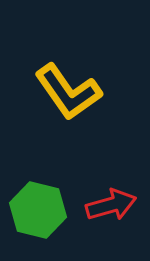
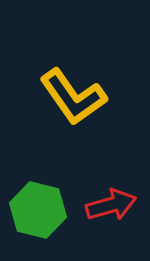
yellow L-shape: moved 5 px right, 5 px down
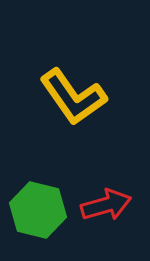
red arrow: moved 5 px left
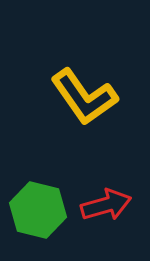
yellow L-shape: moved 11 px right
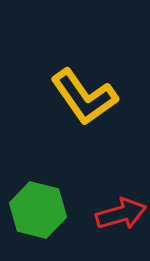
red arrow: moved 15 px right, 9 px down
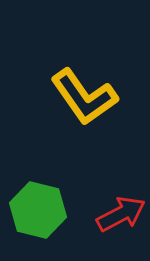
red arrow: rotated 12 degrees counterclockwise
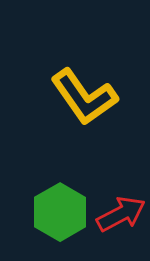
green hexagon: moved 22 px right, 2 px down; rotated 16 degrees clockwise
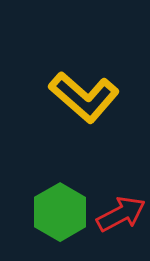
yellow L-shape: rotated 14 degrees counterclockwise
